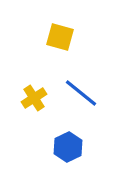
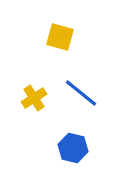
blue hexagon: moved 5 px right, 1 px down; rotated 20 degrees counterclockwise
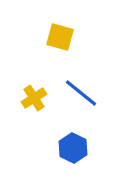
blue hexagon: rotated 12 degrees clockwise
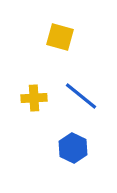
blue line: moved 3 px down
yellow cross: rotated 30 degrees clockwise
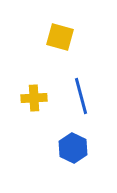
blue line: rotated 36 degrees clockwise
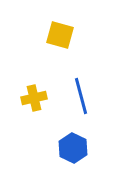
yellow square: moved 2 px up
yellow cross: rotated 10 degrees counterclockwise
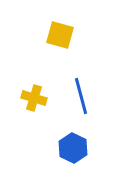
yellow cross: rotated 30 degrees clockwise
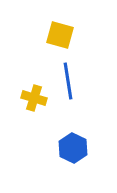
blue line: moved 13 px left, 15 px up; rotated 6 degrees clockwise
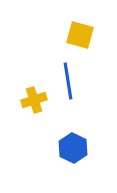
yellow square: moved 20 px right
yellow cross: moved 2 px down; rotated 35 degrees counterclockwise
